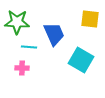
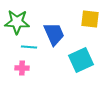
cyan square: rotated 35 degrees clockwise
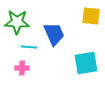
yellow square: moved 1 px right, 3 px up
cyan square: moved 5 px right, 3 px down; rotated 15 degrees clockwise
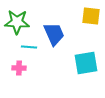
pink cross: moved 3 px left
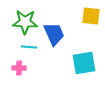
green star: moved 8 px right
cyan square: moved 2 px left
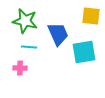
green star: moved 1 px up; rotated 10 degrees clockwise
blue trapezoid: moved 4 px right
cyan square: moved 11 px up
pink cross: moved 1 px right
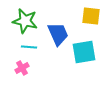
pink cross: moved 2 px right; rotated 32 degrees counterclockwise
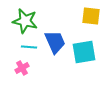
blue trapezoid: moved 3 px left, 8 px down
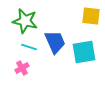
cyan line: rotated 14 degrees clockwise
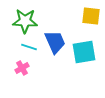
green star: rotated 10 degrees counterclockwise
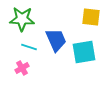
yellow square: moved 1 px down
green star: moved 3 px left, 2 px up
blue trapezoid: moved 1 px right, 2 px up
